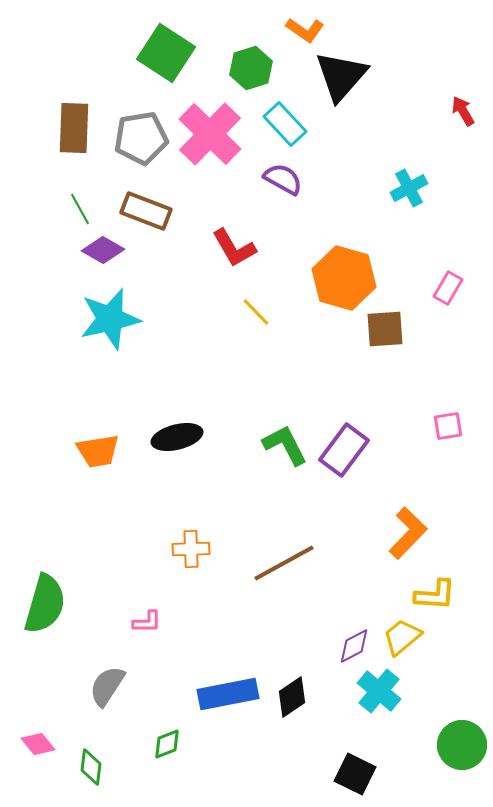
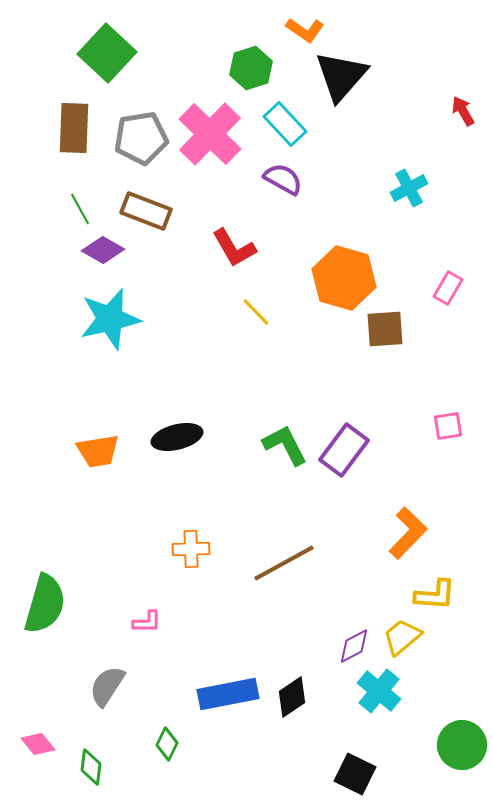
green square at (166, 53): moved 59 px left; rotated 10 degrees clockwise
green diamond at (167, 744): rotated 44 degrees counterclockwise
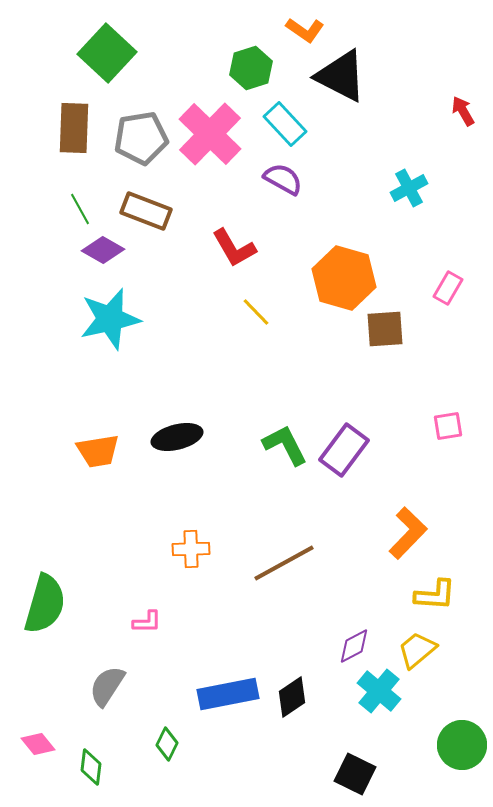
black triangle at (341, 76): rotated 44 degrees counterclockwise
yellow trapezoid at (402, 637): moved 15 px right, 13 px down
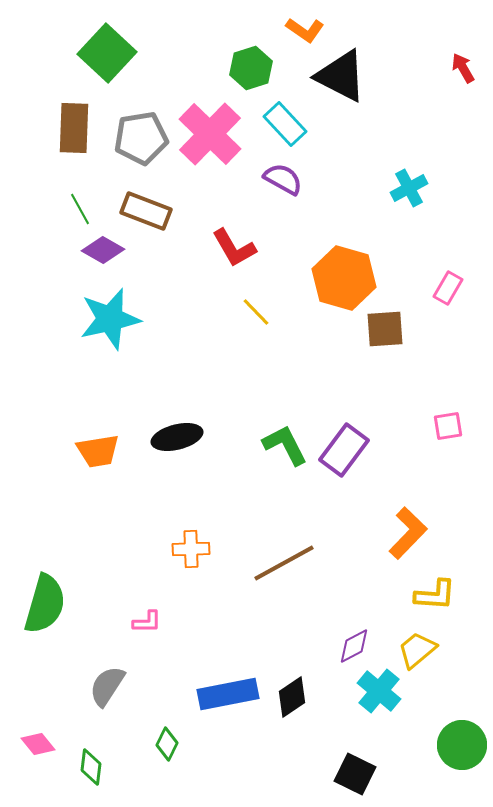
red arrow at (463, 111): moved 43 px up
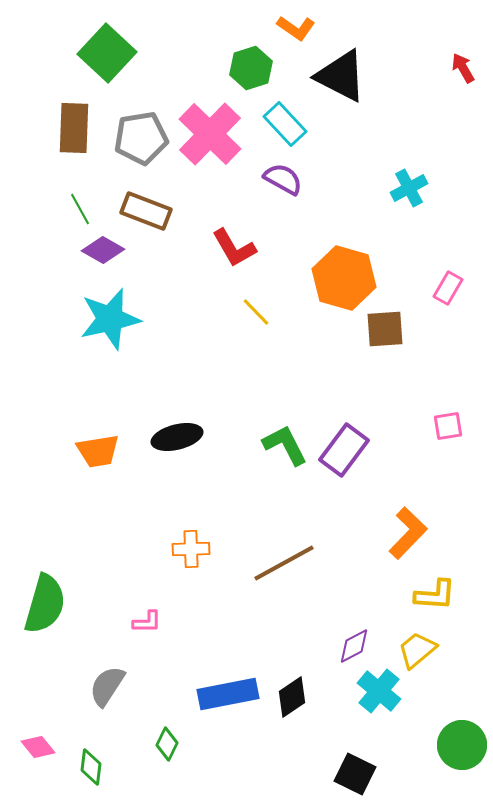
orange L-shape at (305, 30): moved 9 px left, 2 px up
pink diamond at (38, 744): moved 3 px down
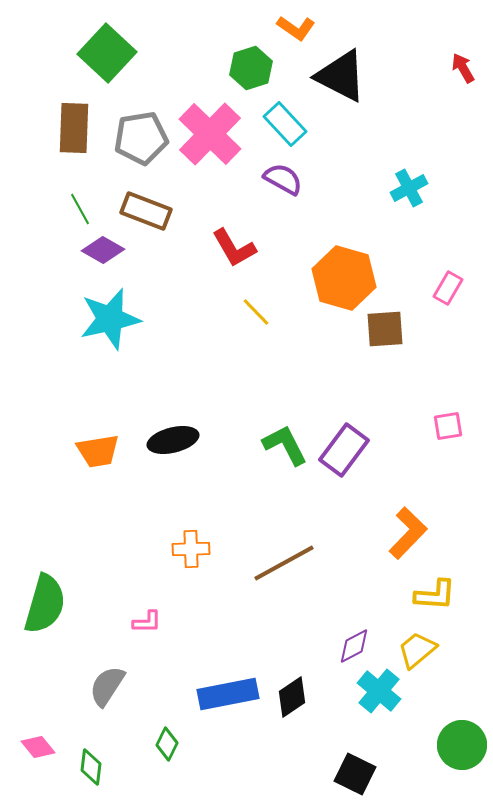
black ellipse at (177, 437): moved 4 px left, 3 px down
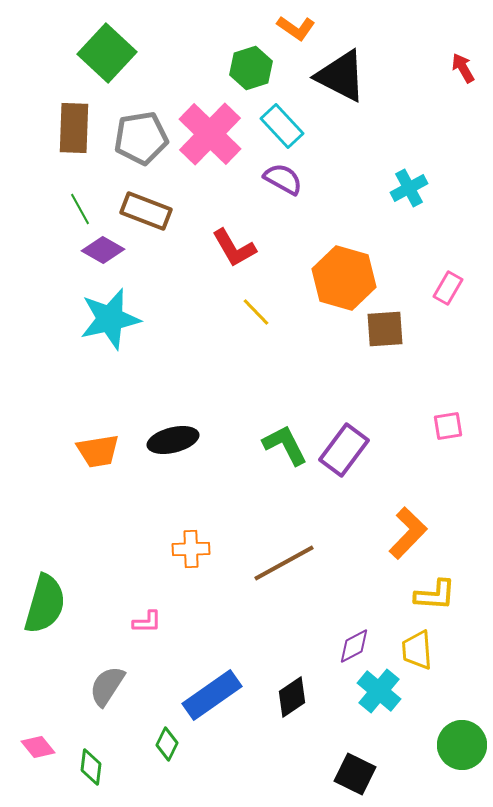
cyan rectangle at (285, 124): moved 3 px left, 2 px down
yellow trapezoid at (417, 650): rotated 54 degrees counterclockwise
blue rectangle at (228, 694): moved 16 px left, 1 px down; rotated 24 degrees counterclockwise
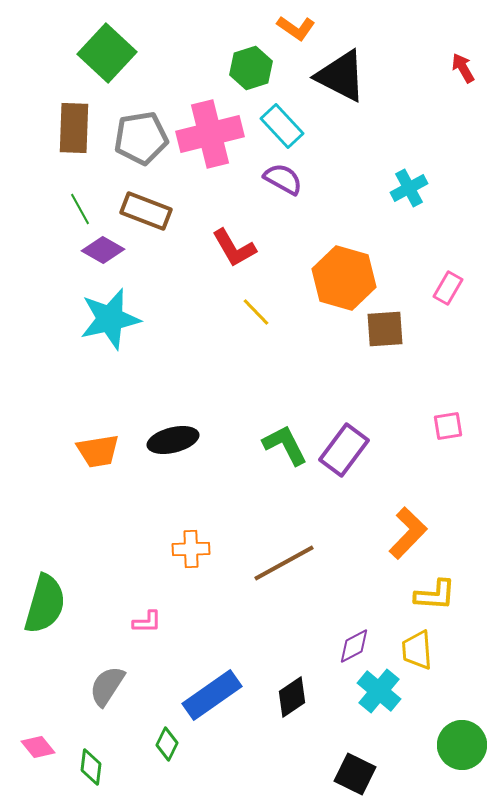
pink cross at (210, 134): rotated 32 degrees clockwise
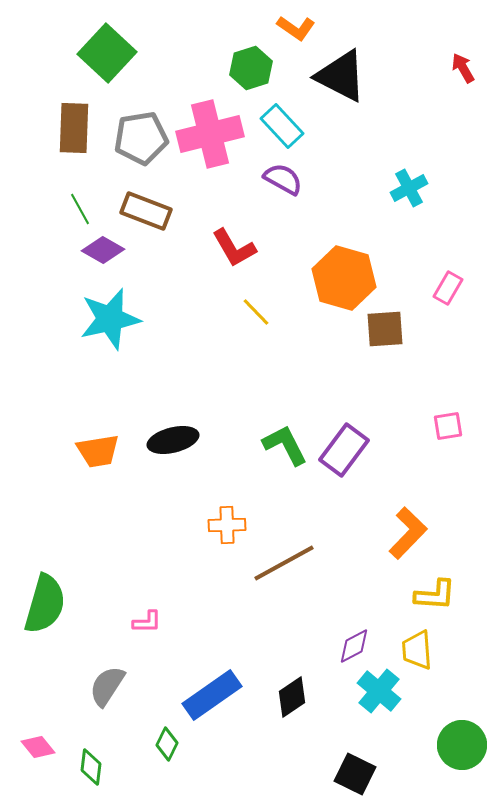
orange cross at (191, 549): moved 36 px right, 24 px up
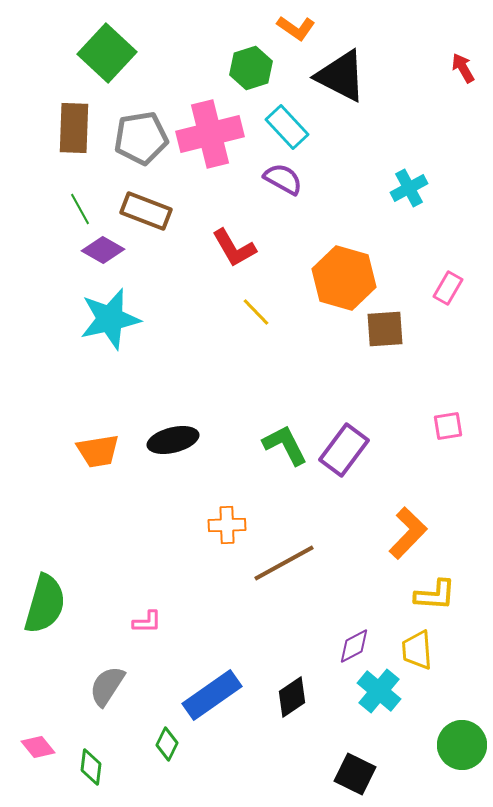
cyan rectangle at (282, 126): moved 5 px right, 1 px down
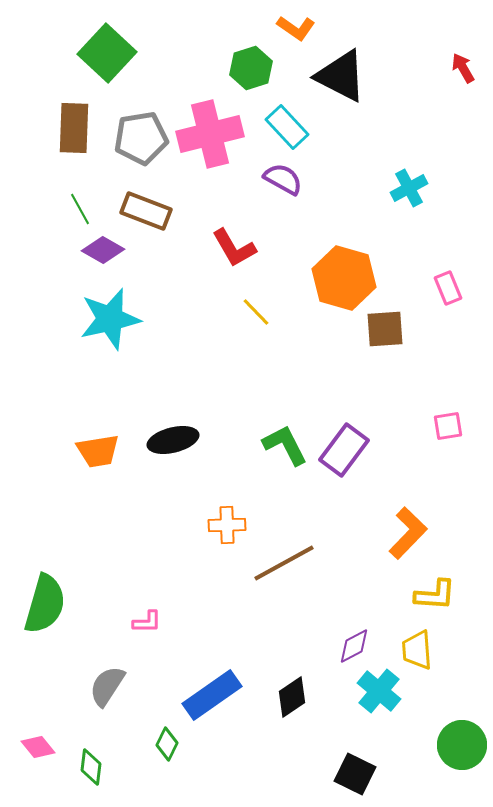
pink rectangle at (448, 288): rotated 52 degrees counterclockwise
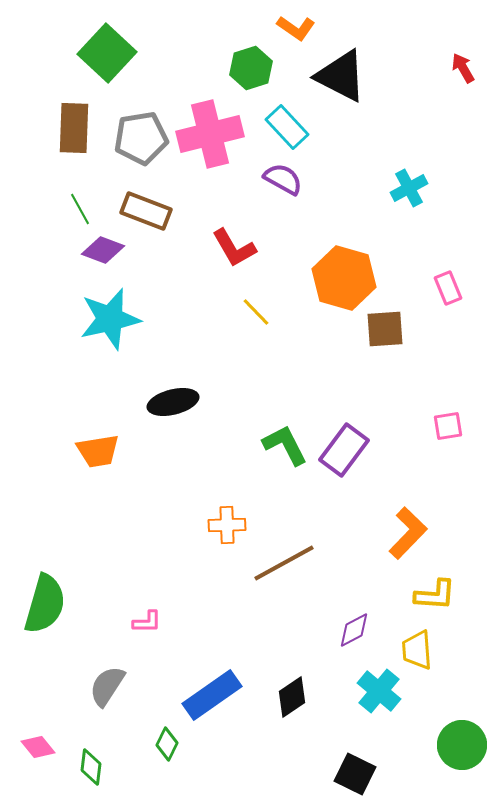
purple diamond at (103, 250): rotated 9 degrees counterclockwise
black ellipse at (173, 440): moved 38 px up
purple diamond at (354, 646): moved 16 px up
